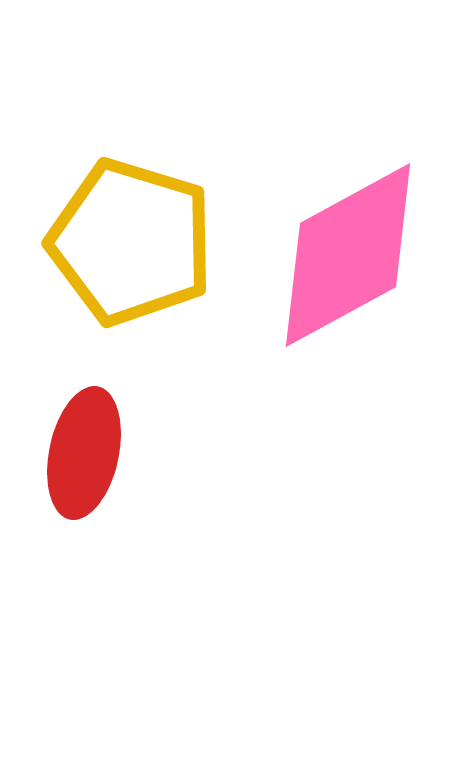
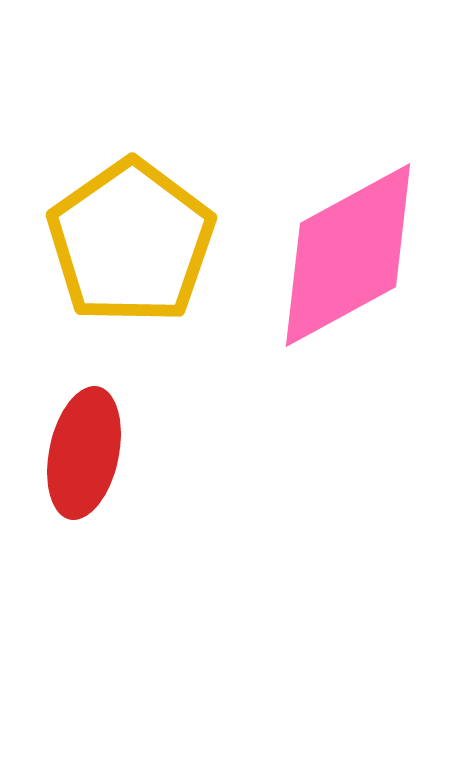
yellow pentagon: rotated 20 degrees clockwise
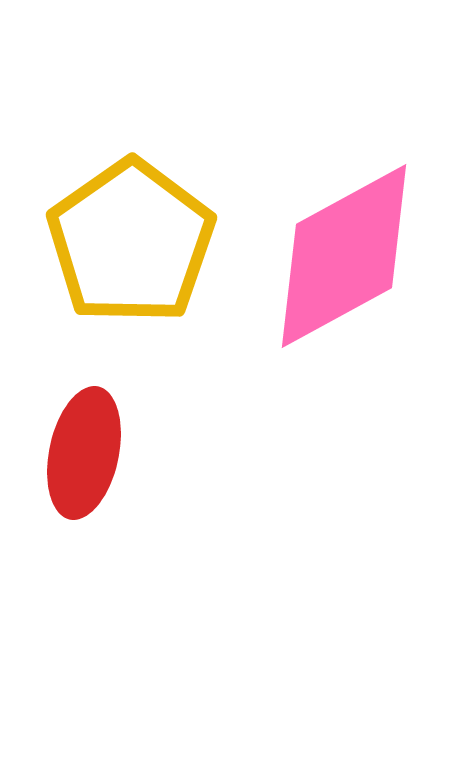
pink diamond: moved 4 px left, 1 px down
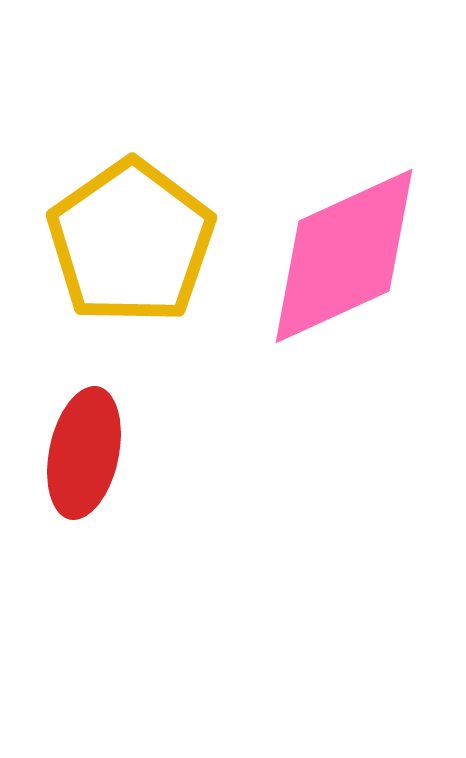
pink diamond: rotated 4 degrees clockwise
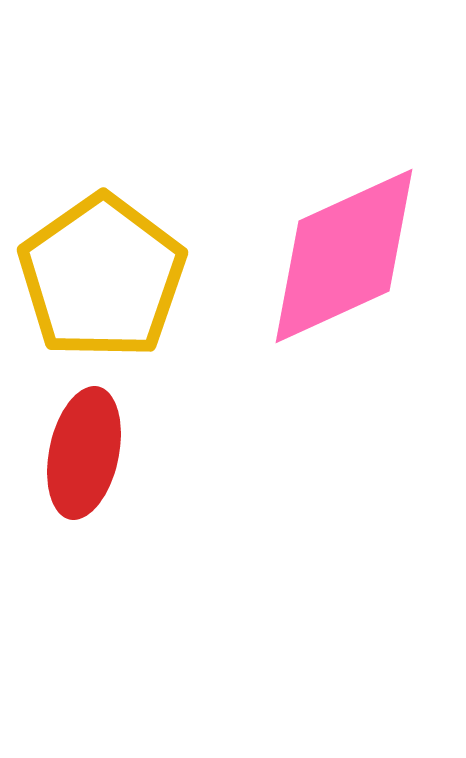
yellow pentagon: moved 29 px left, 35 px down
